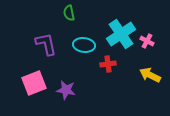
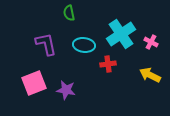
pink cross: moved 4 px right, 1 px down
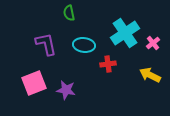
cyan cross: moved 4 px right, 1 px up
pink cross: moved 2 px right, 1 px down; rotated 24 degrees clockwise
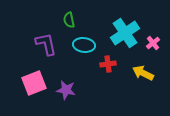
green semicircle: moved 7 px down
yellow arrow: moved 7 px left, 2 px up
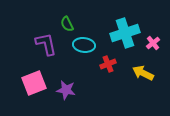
green semicircle: moved 2 px left, 4 px down; rotated 14 degrees counterclockwise
cyan cross: rotated 16 degrees clockwise
red cross: rotated 14 degrees counterclockwise
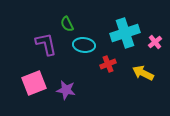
pink cross: moved 2 px right, 1 px up
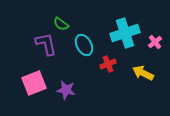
green semicircle: moved 6 px left; rotated 28 degrees counterclockwise
cyan ellipse: rotated 55 degrees clockwise
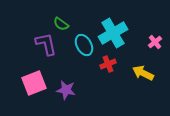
cyan cross: moved 12 px left; rotated 12 degrees counterclockwise
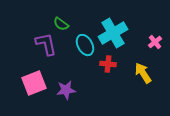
cyan ellipse: moved 1 px right
red cross: rotated 28 degrees clockwise
yellow arrow: rotated 30 degrees clockwise
purple star: rotated 18 degrees counterclockwise
